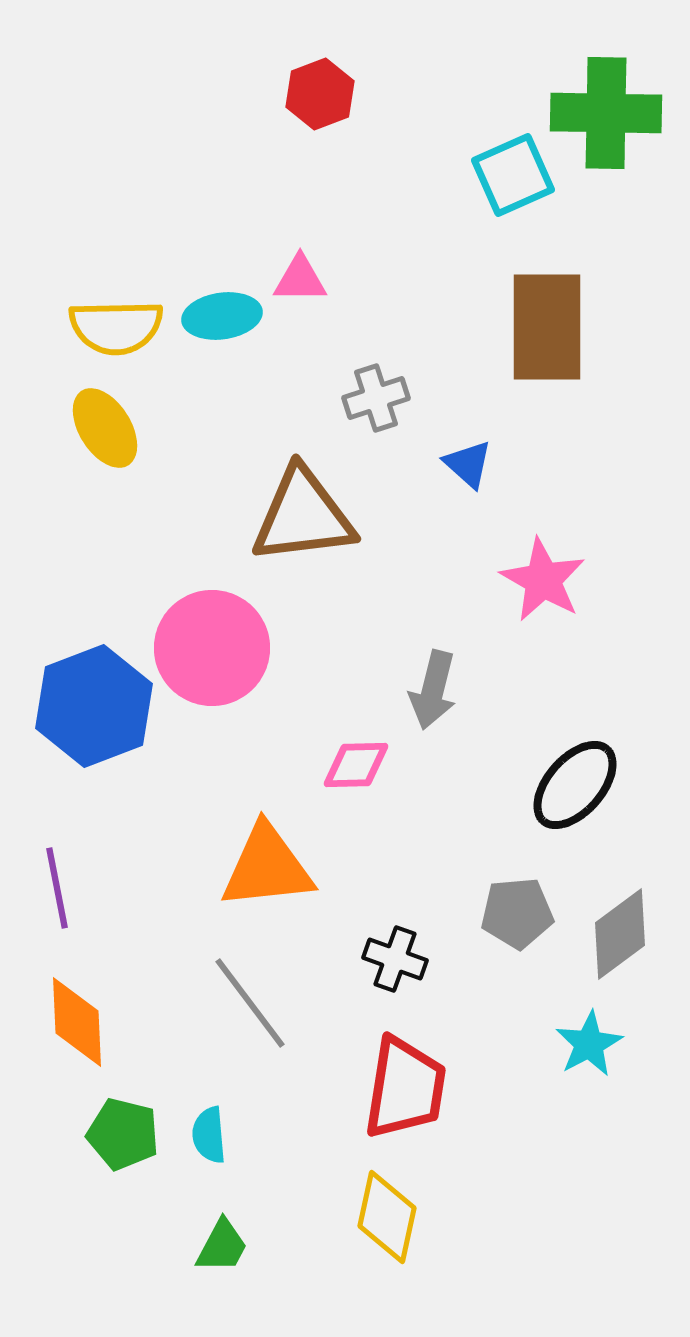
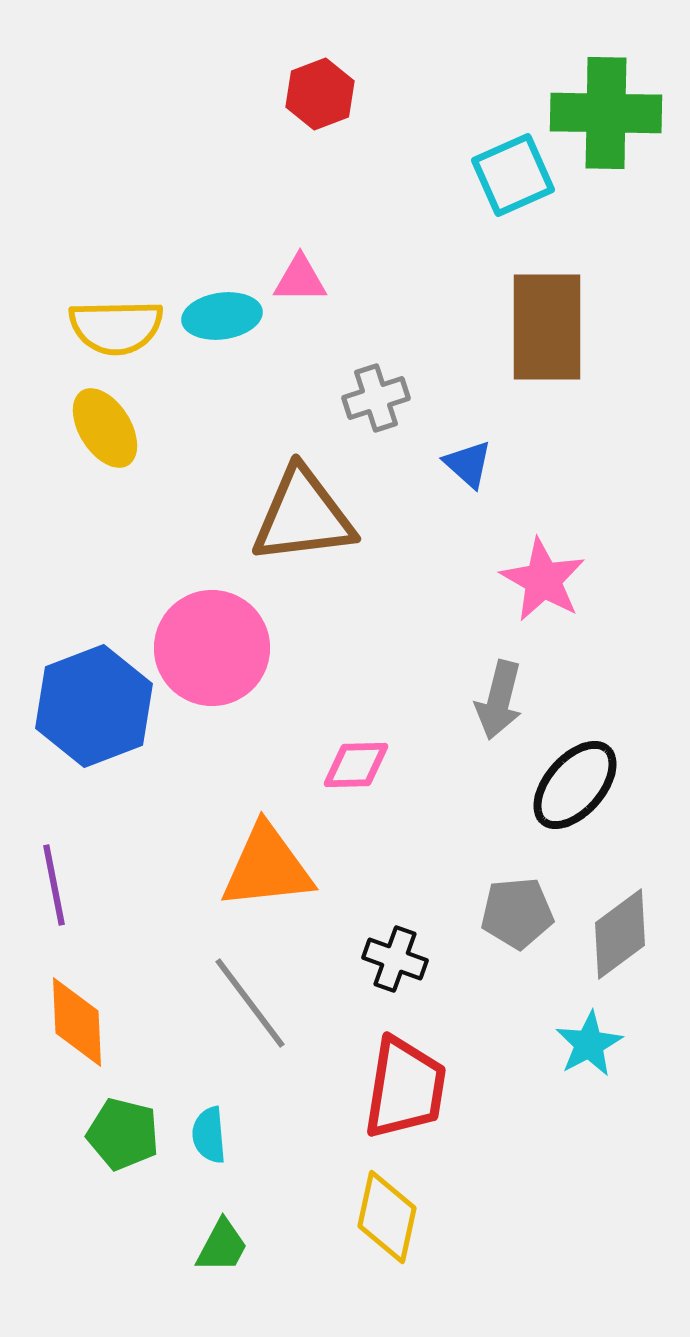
gray arrow: moved 66 px right, 10 px down
purple line: moved 3 px left, 3 px up
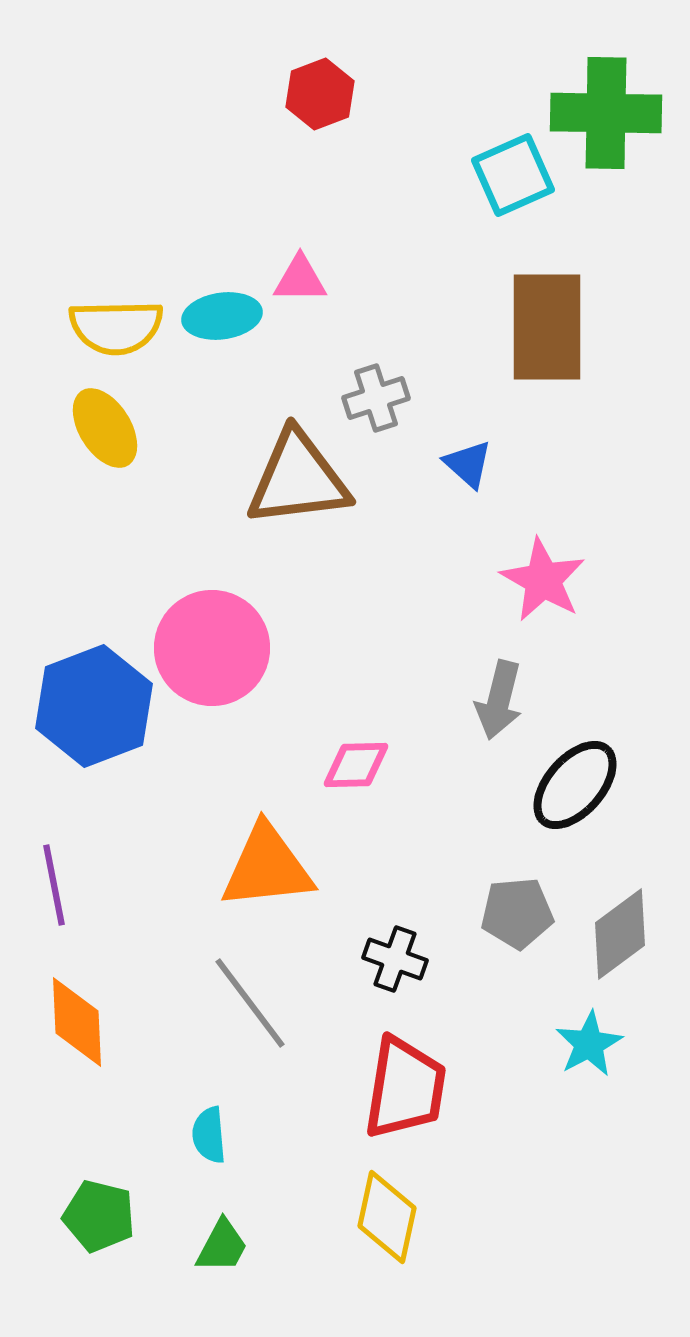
brown triangle: moved 5 px left, 37 px up
green pentagon: moved 24 px left, 82 px down
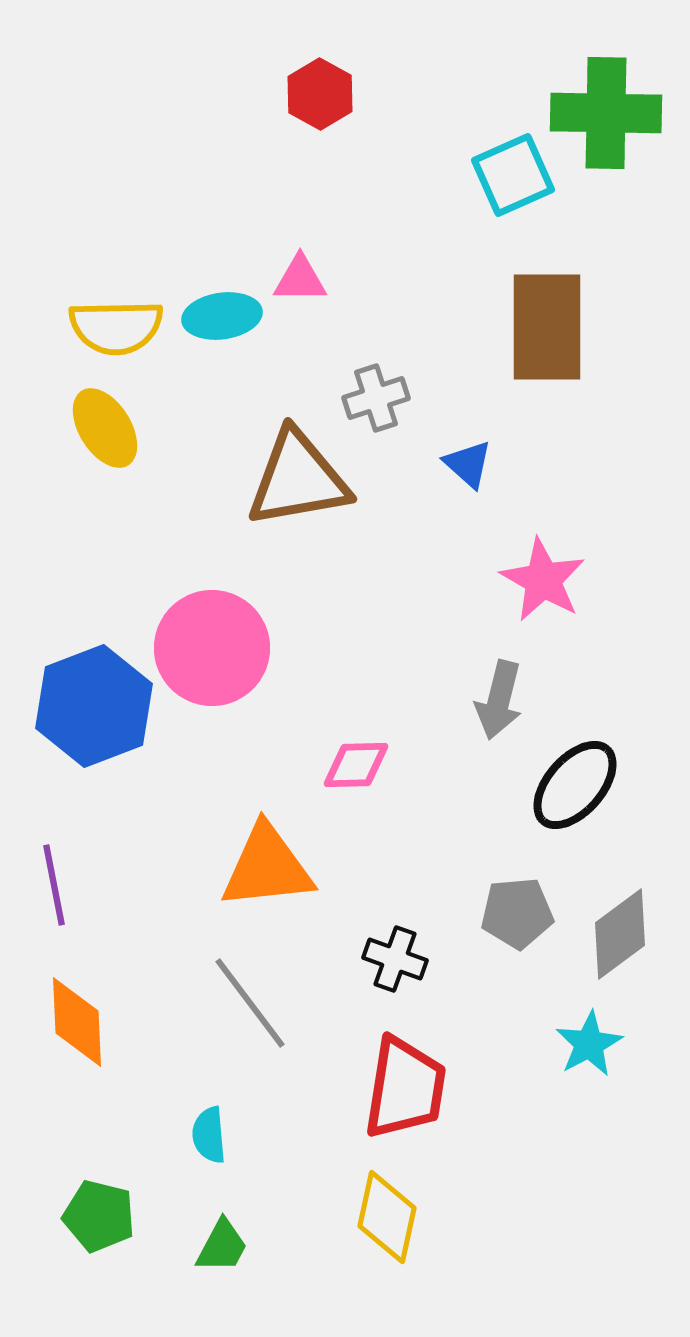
red hexagon: rotated 10 degrees counterclockwise
brown triangle: rotated 3 degrees counterclockwise
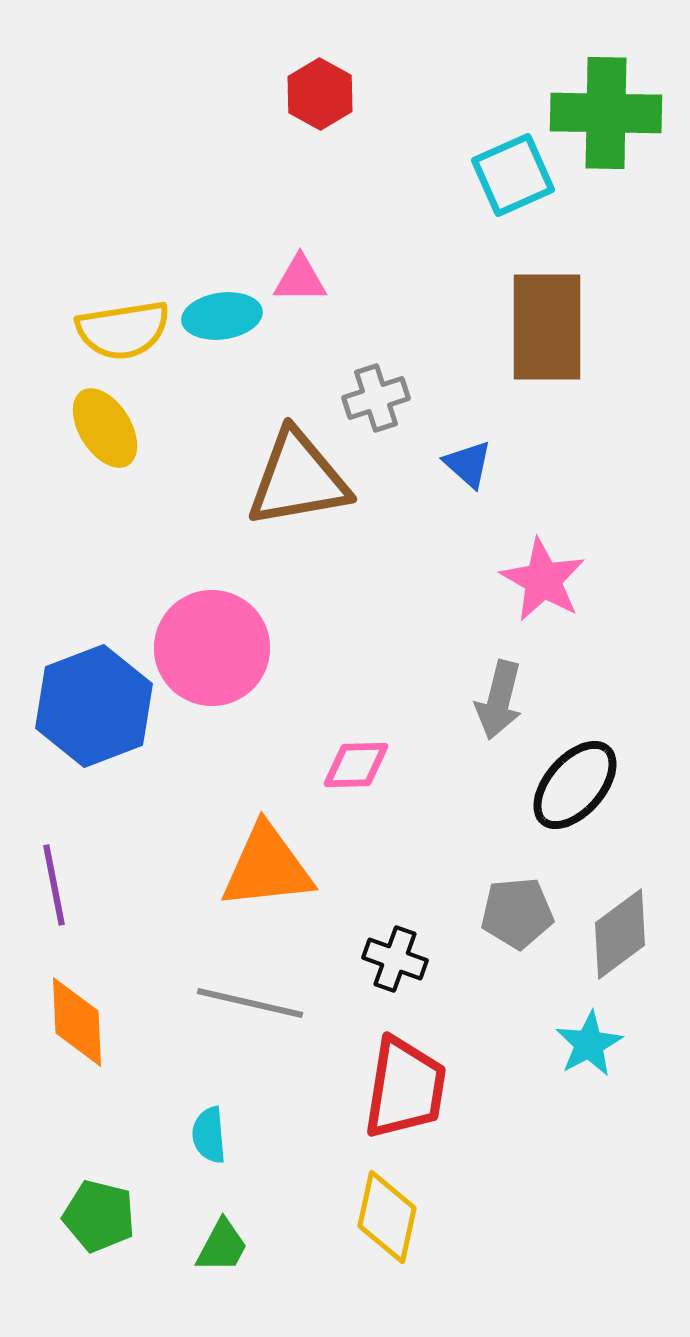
yellow semicircle: moved 7 px right, 3 px down; rotated 8 degrees counterclockwise
gray line: rotated 40 degrees counterclockwise
